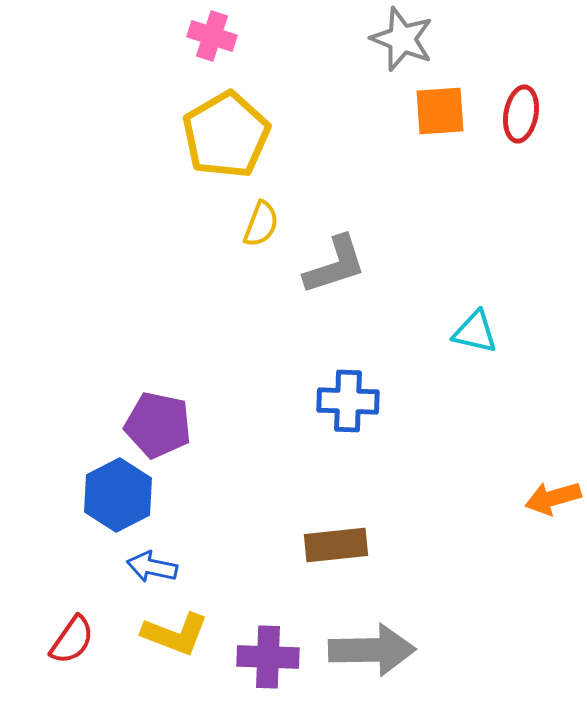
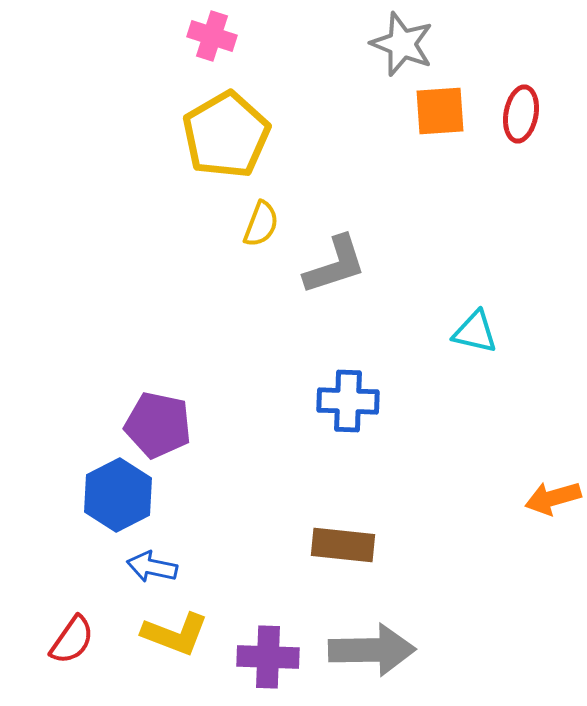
gray star: moved 5 px down
brown rectangle: moved 7 px right; rotated 12 degrees clockwise
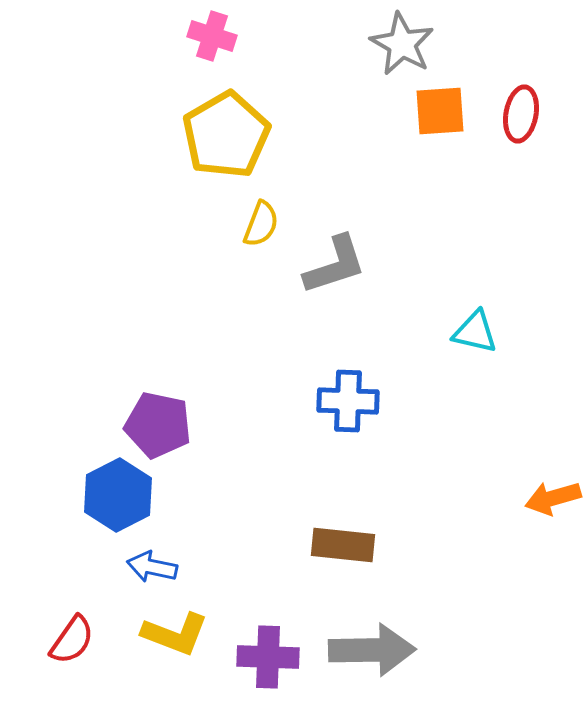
gray star: rotated 8 degrees clockwise
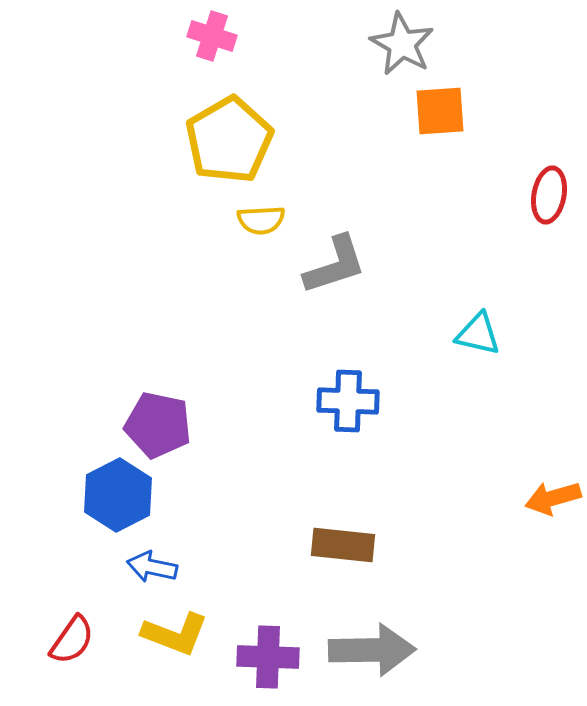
red ellipse: moved 28 px right, 81 px down
yellow pentagon: moved 3 px right, 5 px down
yellow semicircle: moved 4 px up; rotated 66 degrees clockwise
cyan triangle: moved 3 px right, 2 px down
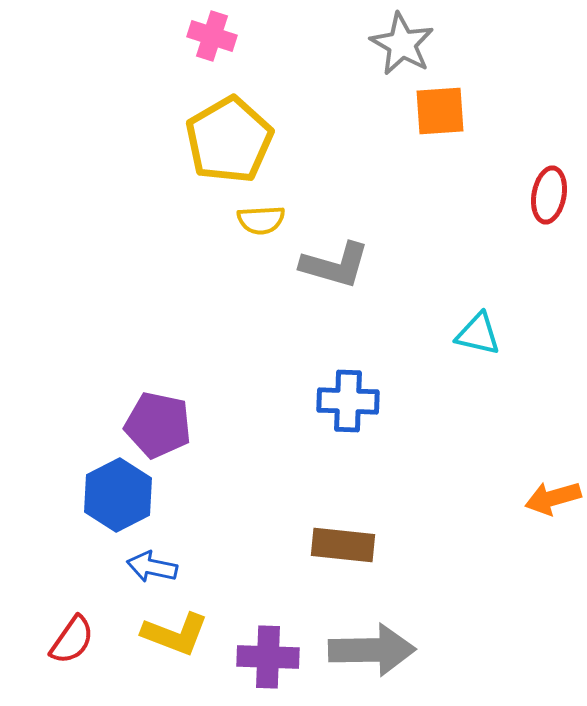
gray L-shape: rotated 34 degrees clockwise
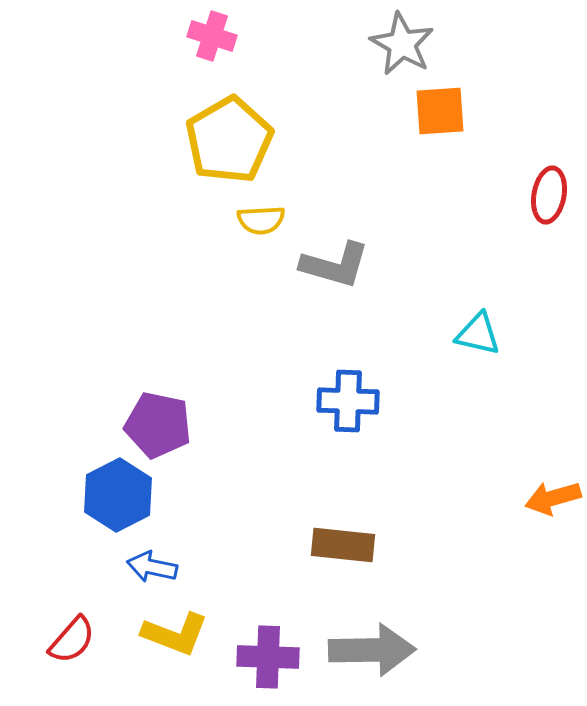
red semicircle: rotated 6 degrees clockwise
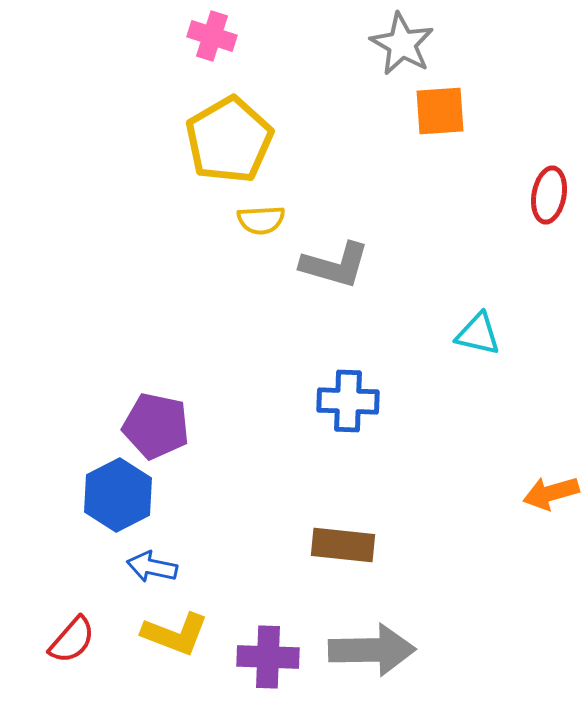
purple pentagon: moved 2 px left, 1 px down
orange arrow: moved 2 px left, 5 px up
